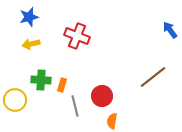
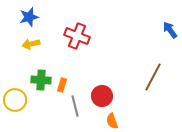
brown line: rotated 24 degrees counterclockwise
orange semicircle: rotated 28 degrees counterclockwise
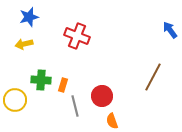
yellow arrow: moved 7 px left
orange rectangle: moved 1 px right
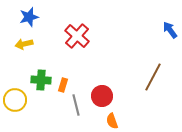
red cross: rotated 20 degrees clockwise
gray line: moved 1 px right, 1 px up
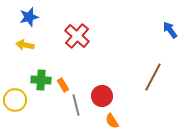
yellow arrow: moved 1 px right, 1 px down; rotated 24 degrees clockwise
orange rectangle: rotated 48 degrees counterclockwise
orange semicircle: rotated 14 degrees counterclockwise
